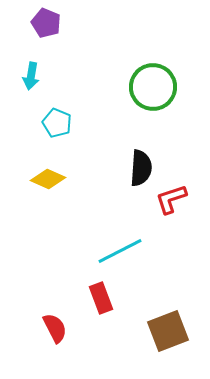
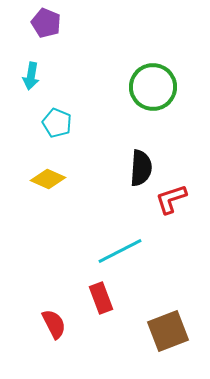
red semicircle: moved 1 px left, 4 px up
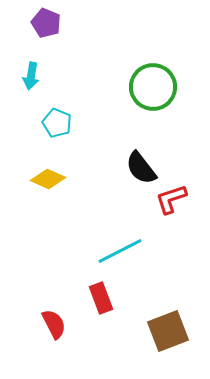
black semicircle: rotated 138 degrees clockwise
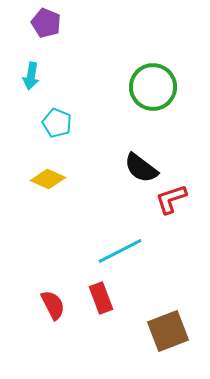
black semicircle: rotated 15 degrees counterclockwise
red semicircle: moved 1 px left, 19 px up
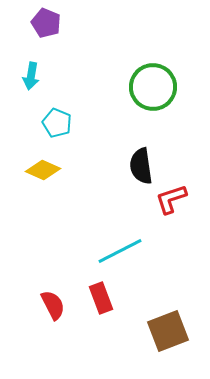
black semicircle: moved 2 px up; rotated 45 degrees clockwise
yellow diamond: moved 5 px left, 9 px up
